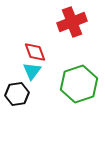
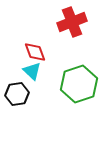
cyan triangle: rotated 24 degrees counterclockwise
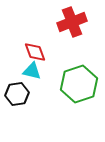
cyan triangle: rotated 30 degrees counterclockwise
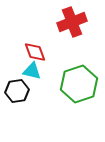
black hexagon: moved 3 px up
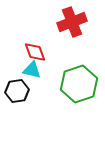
cyan triangle: moved 1 px up
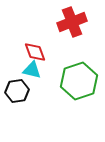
green hexagon: moved 3 px up
